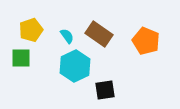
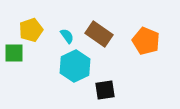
green square: moved 7 px left, 5 px up
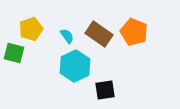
yellow pentagon: moved 1 px up
orange pentagon: moved 12 px left, 9 px up
green square: rotated 15 degrees clockwise
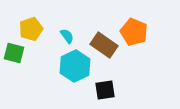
brown rectangle: moved 5 px right, 11 px down
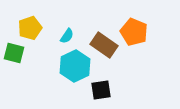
yellow pentagon: moved 1 px left, 1 px up
cyan semicircle: rotated 70 degrees clockwise
black square: moved 4 px left
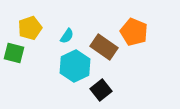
brown rectangle: moved 2 px down
black square: rotated 30 degrees counterclockwise
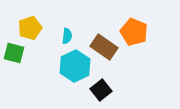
cyan semicircle: rotated 28 degrees counterclockwise
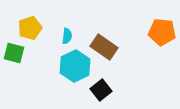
orange pentagon: moved 28 px right; rotated 16 degrees counterclockwise
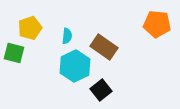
orange pentagon: moved 5 px left, 8 px up
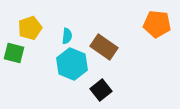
cyan hexagon: moved 3 px left, 2 px up; rotated 12 degrees counterclockwise
